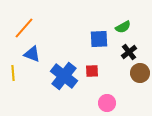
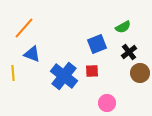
blue square: moved 2 px left, 5 px down; rotated 18 degrees counterclockwise
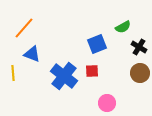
black cross: moved 10 px right, 5 px up; rotated 21 degrees counterclockwise
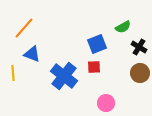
red square: moved 2 px right, 4 px up
pink circle: moved 1 px left
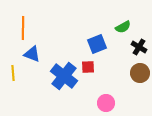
orange line: moved 1 px left; rotated 40 degrees counterclockwise
red square: moved 6 px left
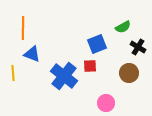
black cross: moved 1 px left
red square: moved 2 px right, 1 px up
brown circle: moved 11 px left
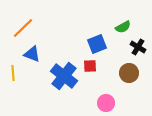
orange line: rotated 45 degrees clockwise
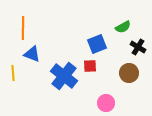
orange line: rotated 45 degrees counterclockwise
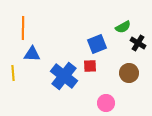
black cross: moved 4 px up
blue triangle: rotated 18 degrees counterclockwise
